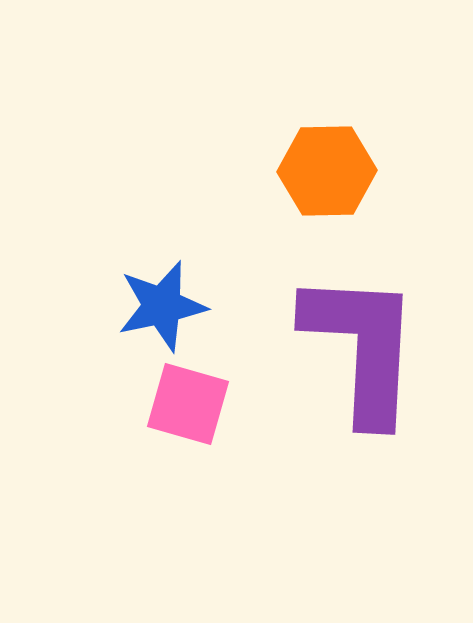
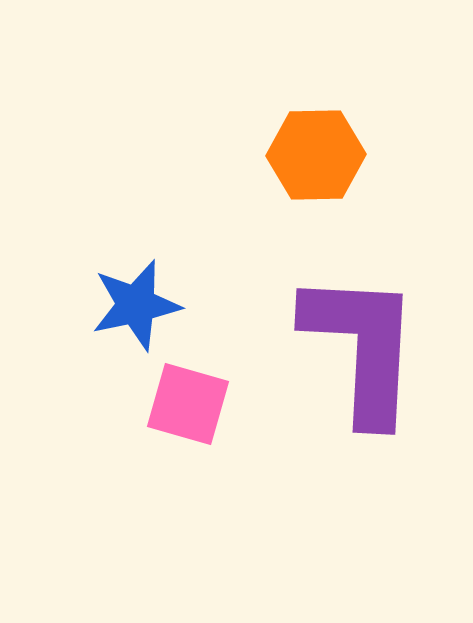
orange hexagon: moved 11 px left, 16 px up
blue star: moved 26 px left, 1 px up
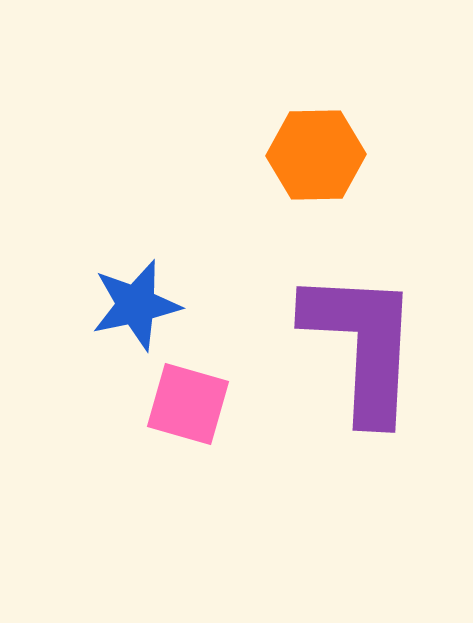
purple L-shape: moved 2 px up
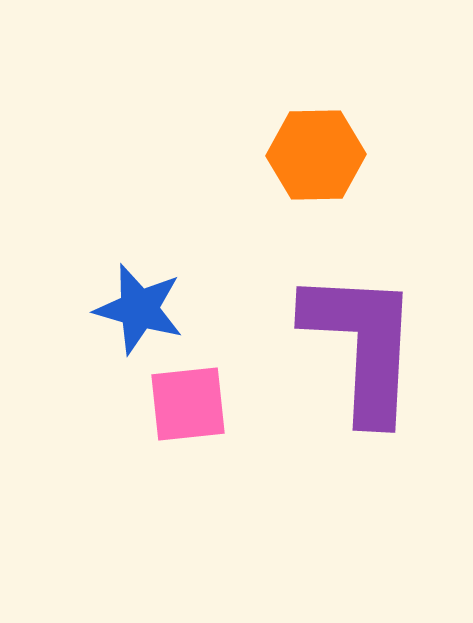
blue star: moved 3 px right, 4 px down; rotated 28 degrees clockwise
pink square: rotated 22 degrees counterclockwise
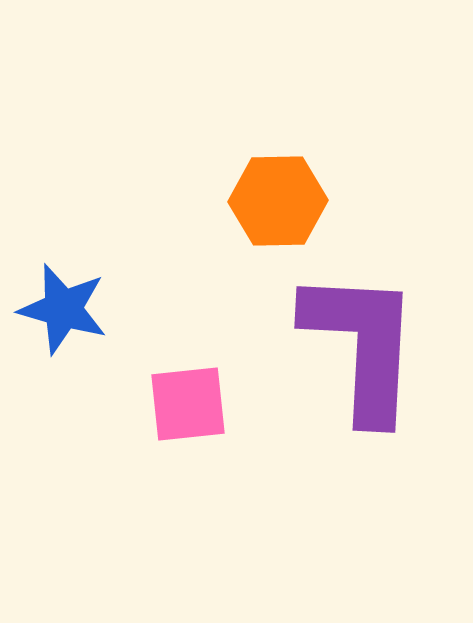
orange hexagon: moved 38 px left, 46 px down
blue star: moved 76 px left
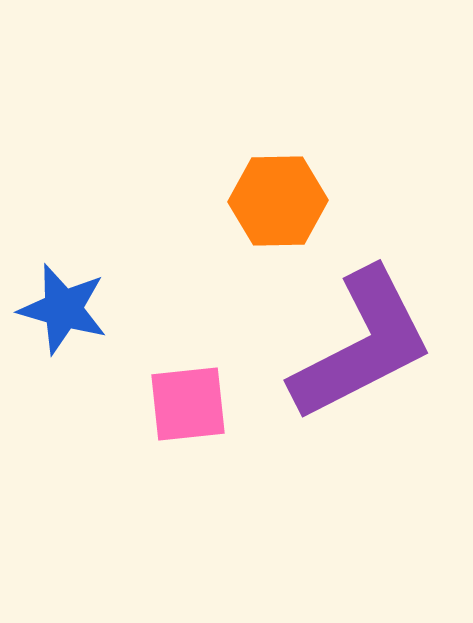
purple L-shape: rotated 60 degrees clockwise
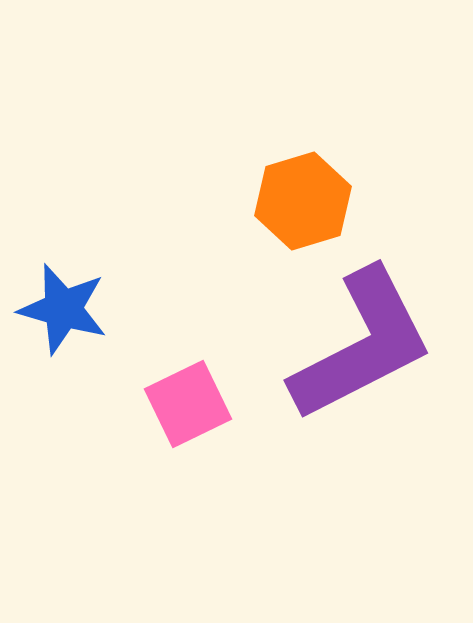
orange hexagon: moved 25 px right; rotated 16 degrees counterclockwise
pink square: rotated 20 degrees counterclockwise
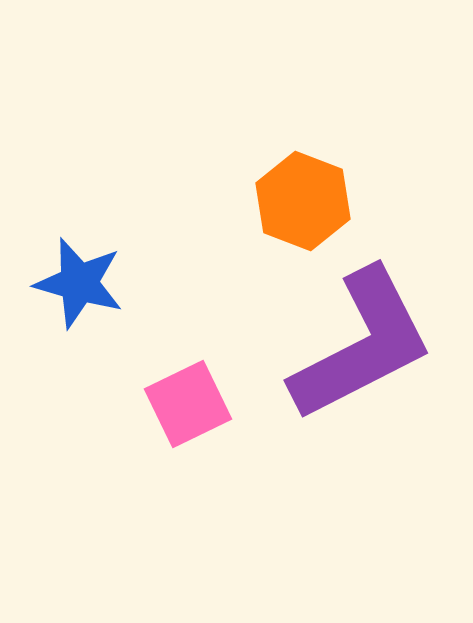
orange hexagon: rotated 22 degrees counterclockwise
blue star: moved 16 px right, 26 px up
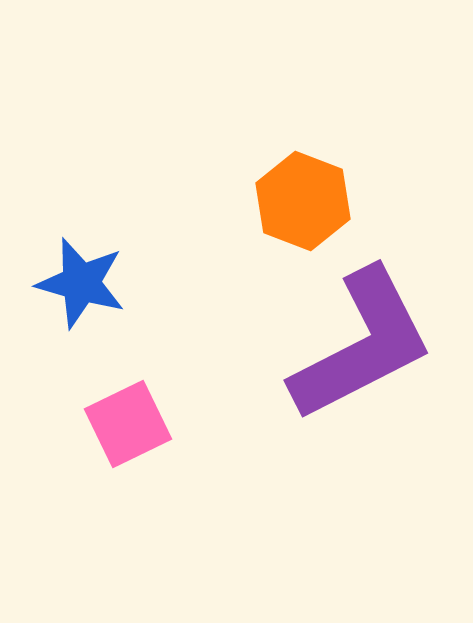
blue star: moved 2 px right
pink square: moved 60 px left, 20 px down
